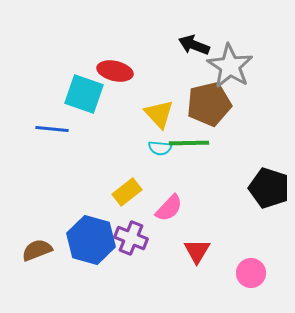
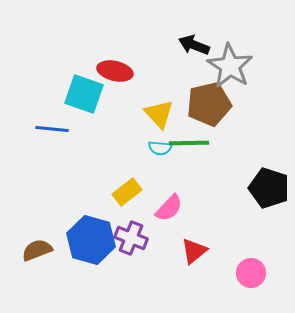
red triangle: moved 3 px left; rotated 20 degrees clockwise
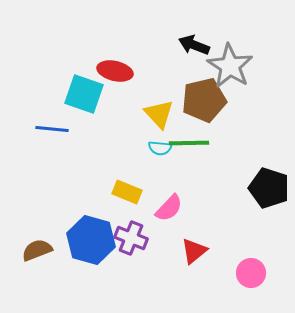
brown pentagon: moved 5 px left, 4 px up
yellow rectangle: rotated 60 degrees clockwise
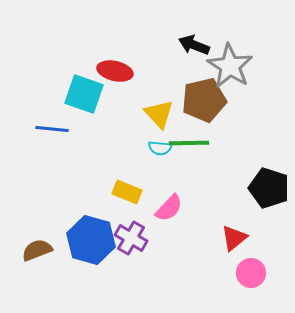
purple cross: rotated 8 degrees clockwise
red triangle: moved 40 px right, 13 px up
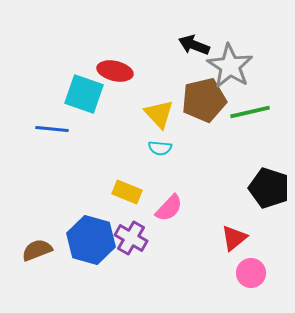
green line: moved 61 px right, 31 px up; rotated 12 degrees counterclockwise
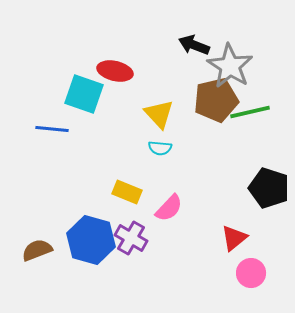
brown pentagon: moved 12 px right
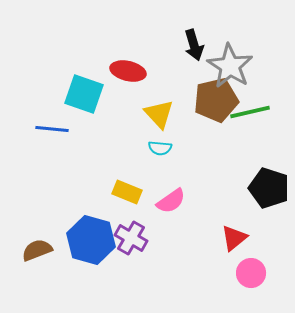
black arrow: rotated 128 degrees counterclockwise
red ellipse: moved 13 px right
pink semicircle: moved 2 px right, 7 px up; rotated 12 degrees clockwise
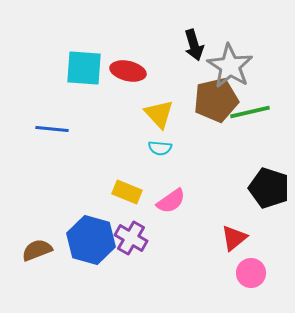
cyan square: moved 26 px up; rotated 15 degrees counterclockwise
